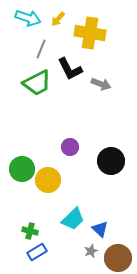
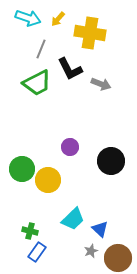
blue rectangle: rotated 24 degrees counterclockwise
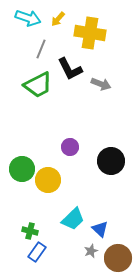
green trapezoid: moved 1 px right, 2 px down
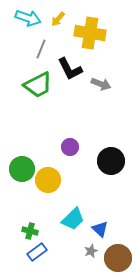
blue rectangle: rotated 18 degrees clockwise
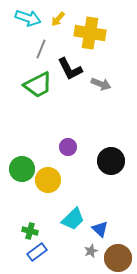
purple circle: moved 2 px left
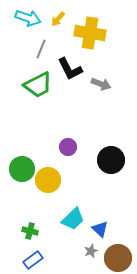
black circle: moved 1 px up
blue rectangle: moved 4 px left, 8 px down
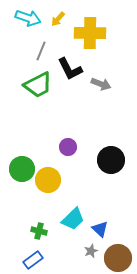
yellow cross: rotated 8 degrees counterclockwise
gray line: moved 2 px down
green cross: moved 9 px right
